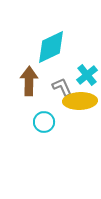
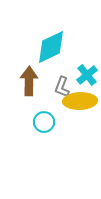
gray L-shape: rotated 135 degrees counterclockwise
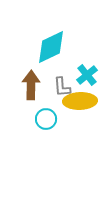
brown arrow: moved 2 px right, 4 px down
gray L-shape: rotated 25 degrees counterclockwise
cyan circle: moved 2 px right, 3 px up
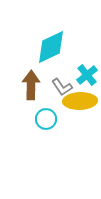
gray L-shape: rotated 30 degrees counterclockwise
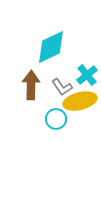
yellow ellipse: rotated 12 degrees counterclockwise
cyan circle: moved 10 px right
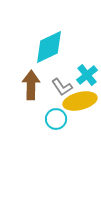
cyan diamond: moved 2 px left
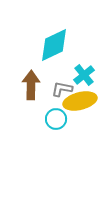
cyan diamond: moved 5 px right, 2 px up
cyan cross: moved 3 px left
gray L-shape: moved 2 px down; rotated 135 degrees clockwise
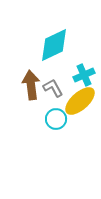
cyan cross: rotated 15 degrees clockwise
brown arrow: rotated 8 degrees counterclockwise
gray L-shape: moved 9 px left, 1 px up; rotated 50 degrees clockwise
yellow ellipse: rotated 28 degrees counterclockwise
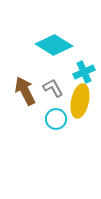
cyan diamond: rotated 57 degrees clockwise
cyan cross: moved 3 px up
brown arrow: moved 6 px left, 6 px down; rotated 20 degrees counterclockwise
yellow ellipse: rotated 36 degrees counterclockwise
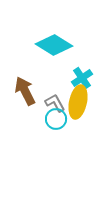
cyan cross: moved 2 px left, 6 px down; rotated 10 degrees counterclockwise
gray L-shape: moved 2 px right, 15 px down
yellow ellipse: moved 2 px left, 1 px down
